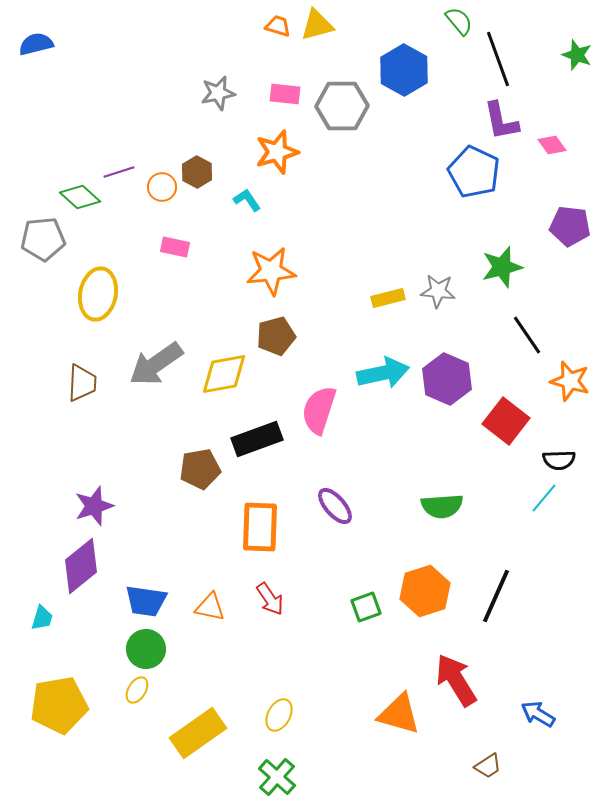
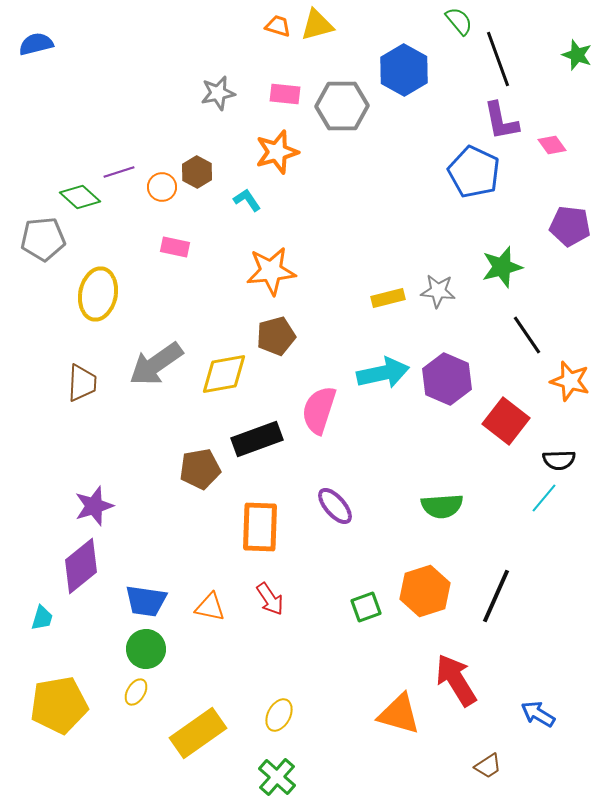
yellow ellipse at (137, 690): moved 1 px left, 2 px down
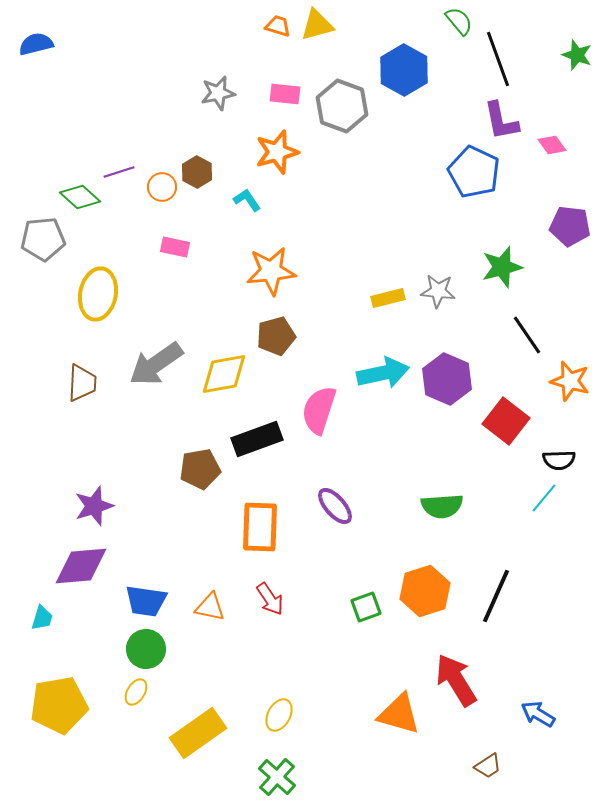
gray hexagon at (342, 106): rotated 21 degrees clockwise
purple diamond at (81, 566): rotated 34 degrees clockwise
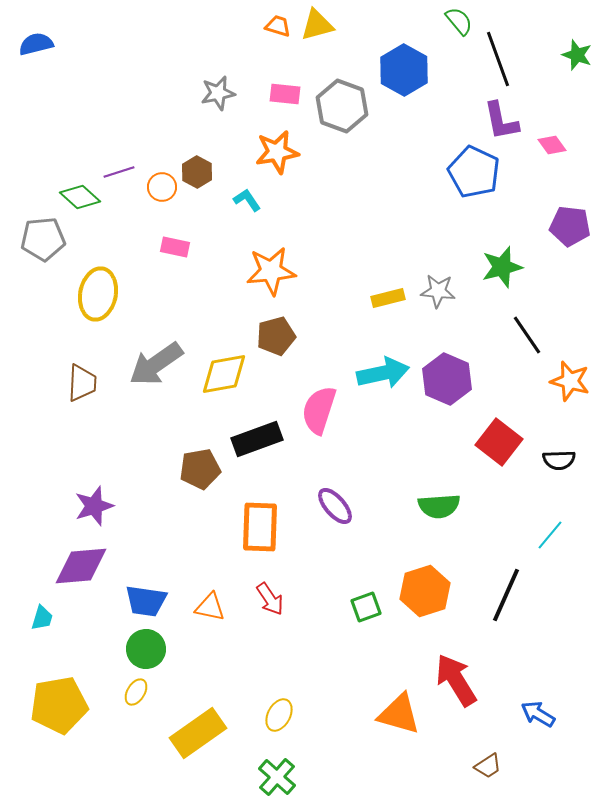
orange star at (277, 152): rotated 6 degrees clockwise
red square at (506, 421): moved 7 px left, 21 px down
cyan line at (544, 498): moved 6 px right, 37 px down
green semicircle at (442, 506): moved 3 px left
black line at (496, 596): moved 10 px right, 1 px up
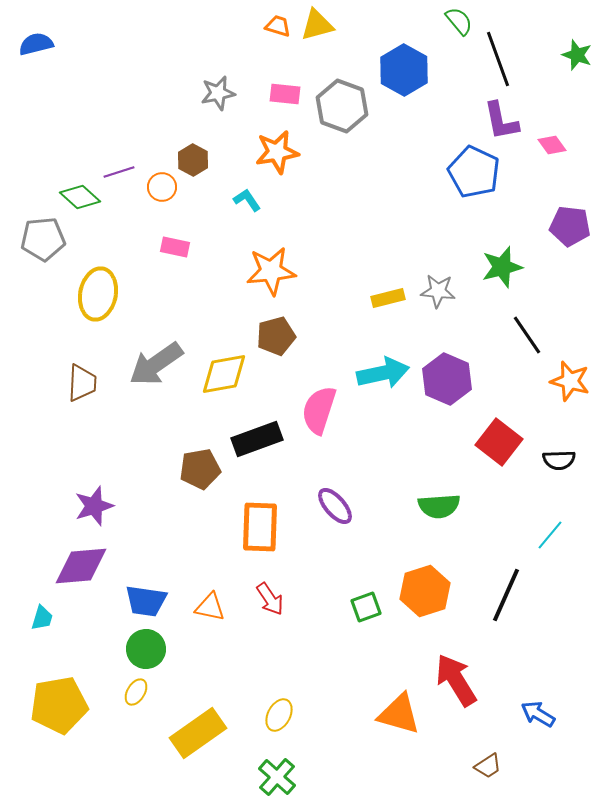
brown hexagon at (197, 172): moved 4 px left, 12 px up
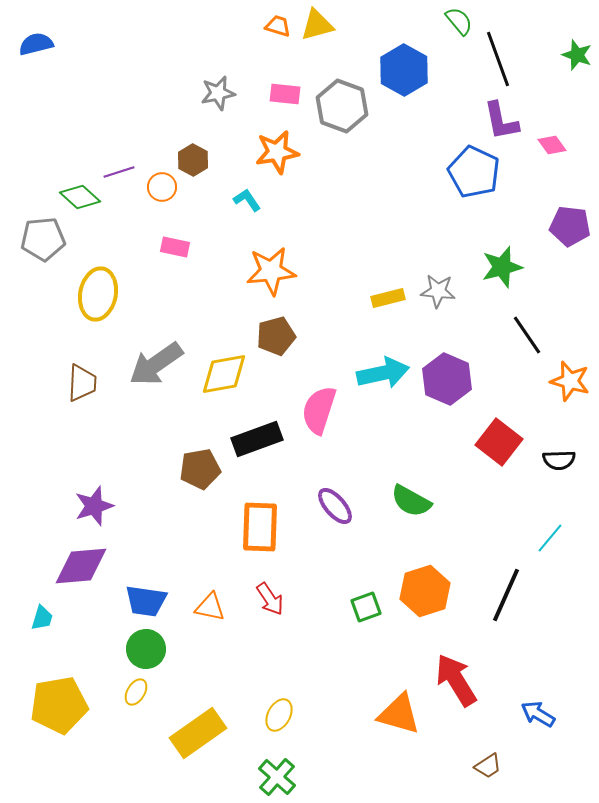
green semicircle at (439, 506): moved 28 px left, 5 px up; rotated 33 degrees clockwise
cyan line at (550, 535): moved 3 px down
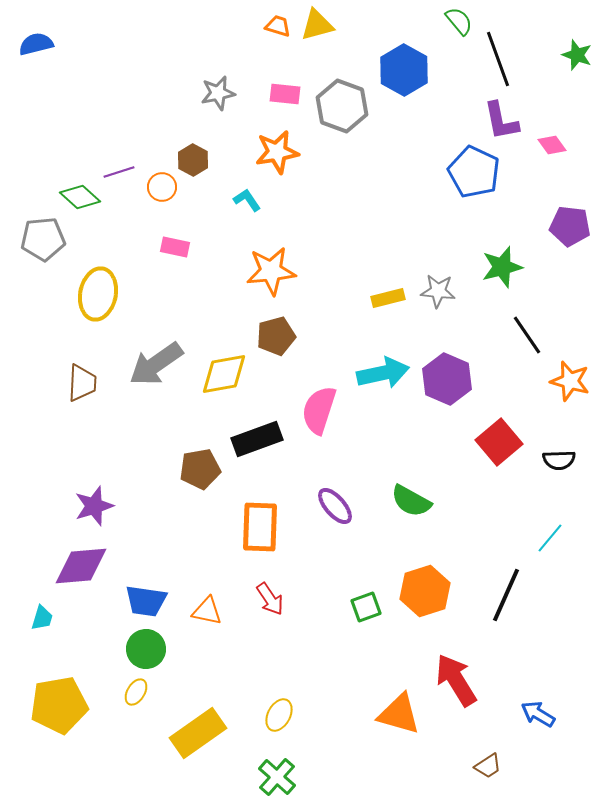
red square at (499, 442): rotated 12 degrees clockwise
orange triangle at (210, 607): moved 3 px left, 4 px down
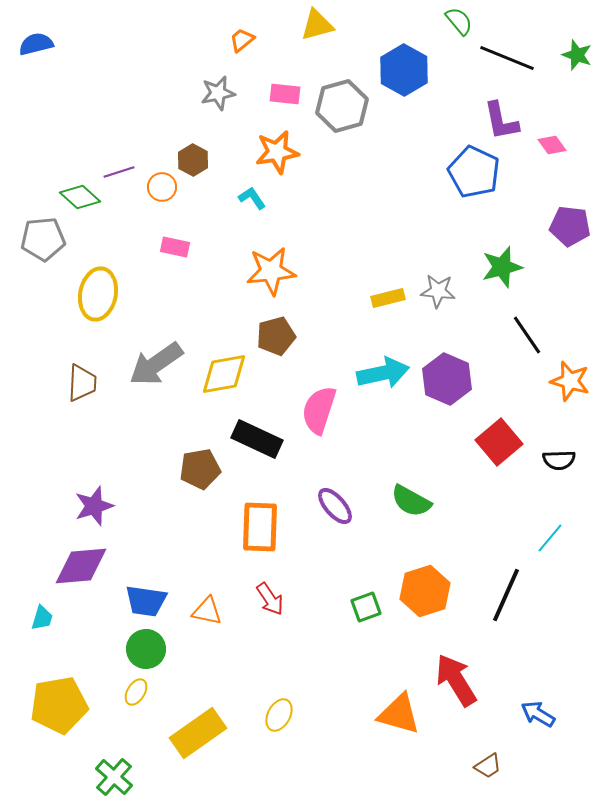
orange trapezoid at (278, 26): moved 36 px left, 14 px down; rotated 56 degrees counterclockwise
black line at (498, 59): moved 9 px right, 1 px up; rotated 48 degrees counterclockwise
gray hexagon at (342, 106): rotated 24 degrees clockwise
cyan L-shape at (247, 200): moved 5 px right, 2 px up
black rectangle at (257, 439): rotated 45 degrees clockwise
green cross at (277, 777): moved 163 px left
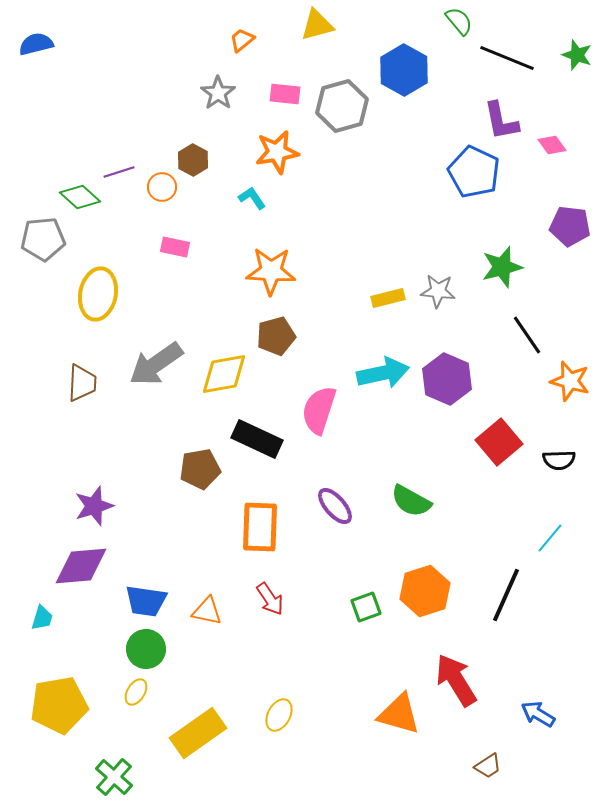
gray star at (218, 93): rotated 24 degrees counterclockwise
orange star at (271, 271): rotated 9 degrees clockwise
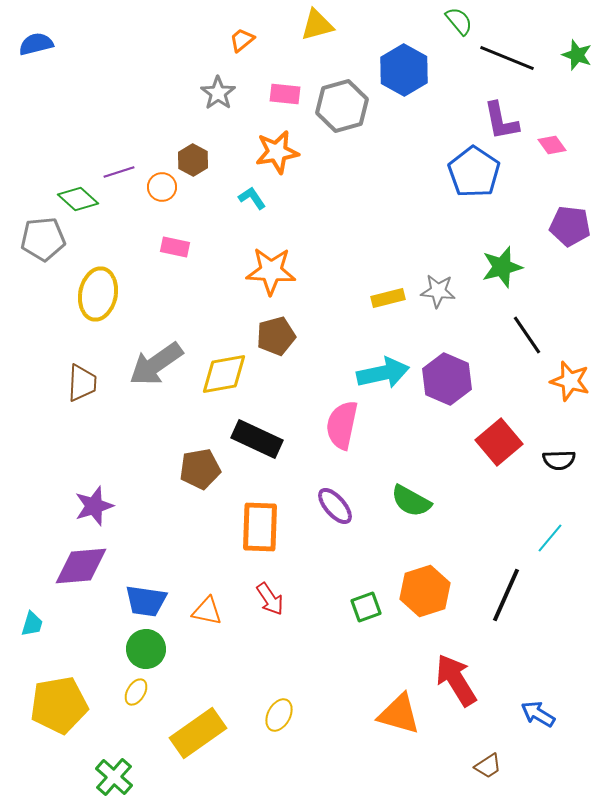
blue pentagon at (474, 172): rotated 9 degrees clockwise
green diamond at (80, 197): moved 2 px left, 2 px down
pink semicircle at (319, 410): moved 23 px right, 15 px down; rotated 6 degrees counterclockwise
cyan trapezoid at (42, 618): moved 10 px left, 6 px down
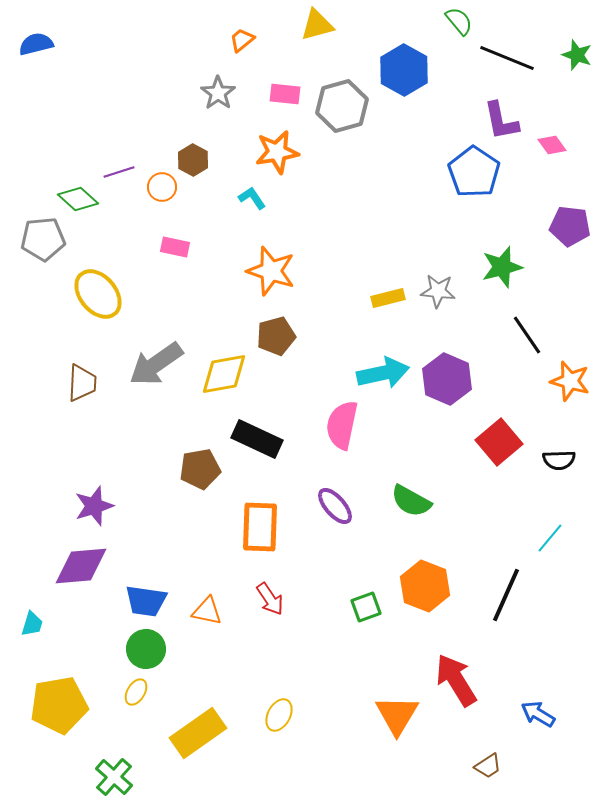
orange star at (271, 271): rotated 15 degrees clockwise
yellow ellipse at (98, 294): rotated 51 degrees counterclockwise
orange hexagon at (425, 591): moved 5 px up; rotated 21 degrees counterclockwise
orange triangle at (399, 714): moved 2 px left, 1 px down; rotated 45 degrees clockwise
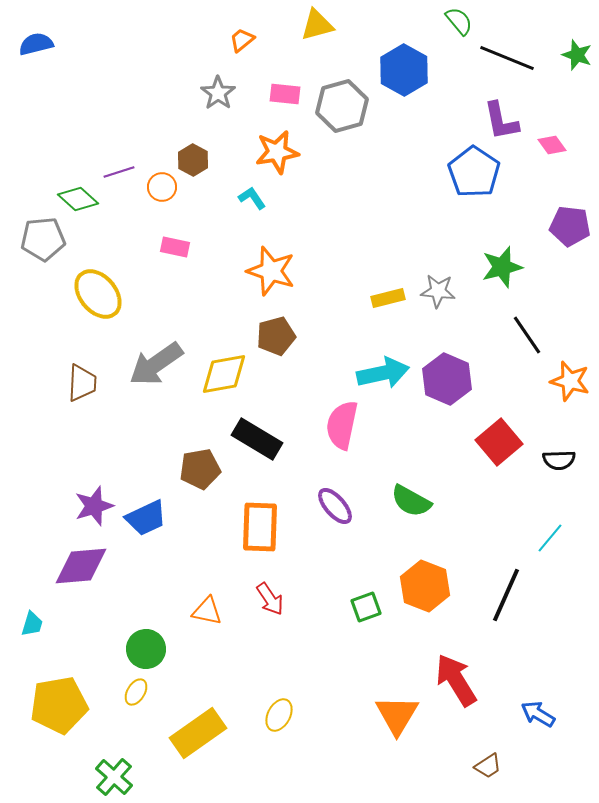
black rectangle at (257, 439): rotated 6 degrees clockwise
blue trapezoid at (146, 601): moved 83 px up; rotated 33 degrees counterclockwise
